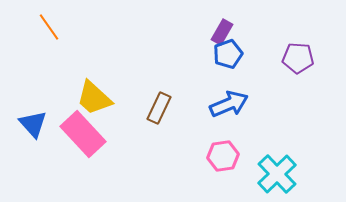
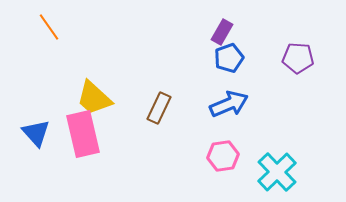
blue pentagon: moved 1 px right, 4 px down
blue triangle: moved 3 px right, 9 px down
pink rectangle: rotated 30 degrees clockwise
cyan cross: moved 2 px up
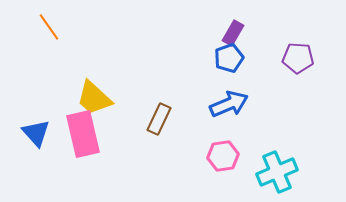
purple rectangle: moved 11 px right, 1 px down
brown rectangle: moved 11 px down
cyan cross: rotated 21 degrees clockwise
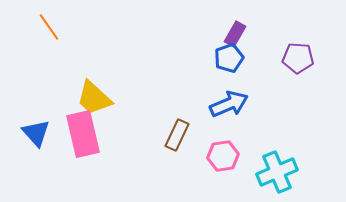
purple rectangle: moved 2 px right, 1 px down
brown rectangle: moved 18 px right, 16 px down
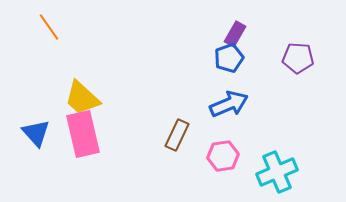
yellow trapezoid: moved 12 px left
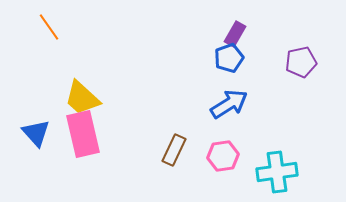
purple pentagon: moved 3 px right, 4 px down; rotated 16 degrees counterclockwise
blue arrow: rotated 9 degrees counterclockwise
brown rectangle: moved 3 px left, 15 px down
cyan cross: rotated 15 degrees clockwise
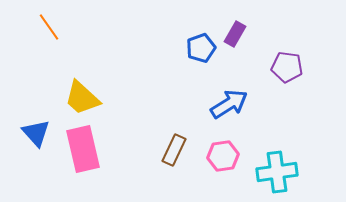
blue pentagon: moved 28 px left, 10 px up
purple pentagon: moved 14 px left, 5 px down; rotated 20 degrees clockwise
pink rectangle: moved 15 px down
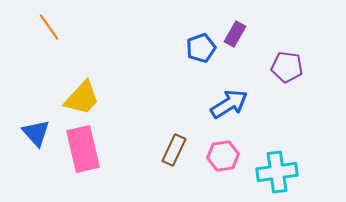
yellow trapezoid: rotated 90 degrees counterclockwise
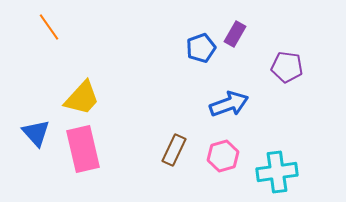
blue arrow: rotated 12 degrees clockwise
pink hexagon: rotated 8 degrees counterclockwise
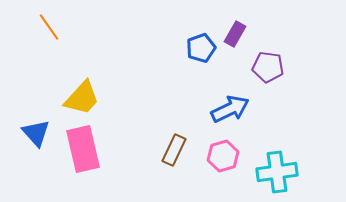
purple pentagon: moved 19 px left
blue arrow: moved 1 px right, 5 px down; rotated 6 degrees counterclockwise
